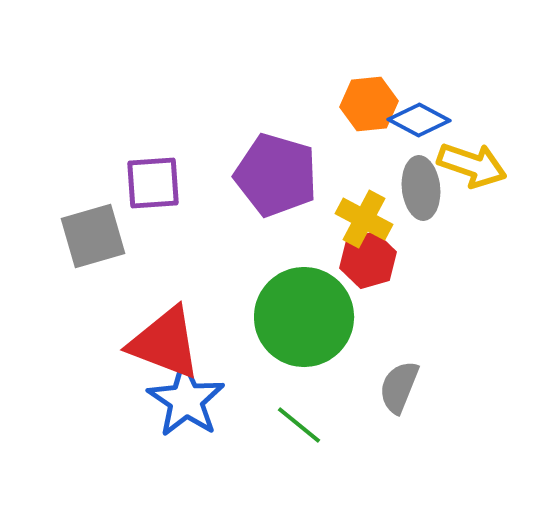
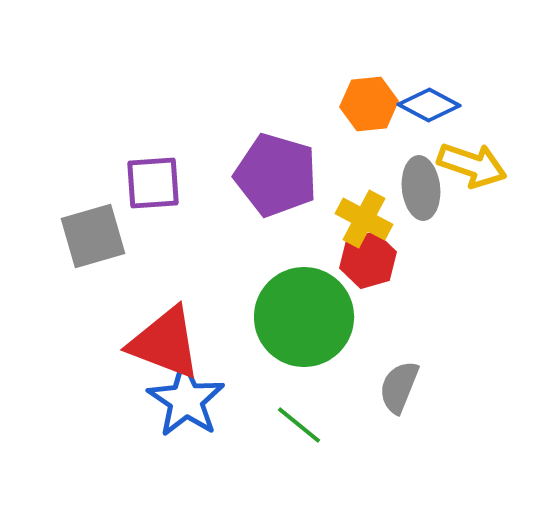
blue diamond: moved 10 px right, 15 px up
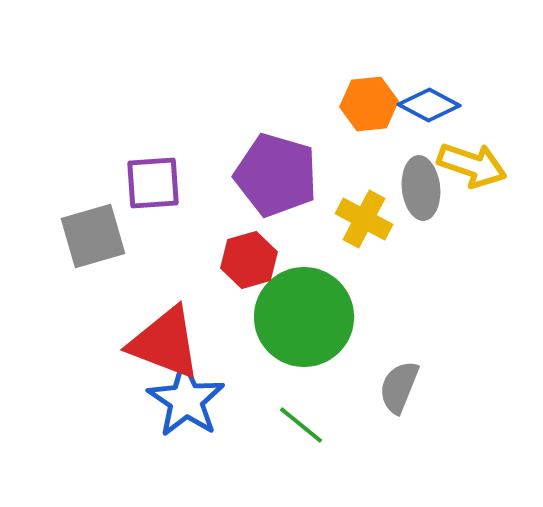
red hexagon: moved 119 px left
green line: moved 2 px right
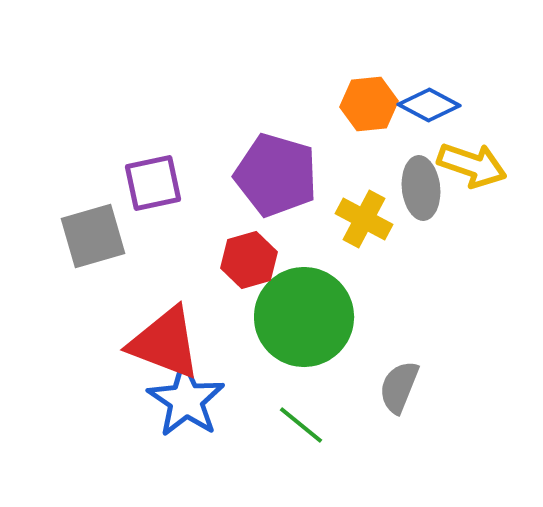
purple square: rotated 8 degrees counterclockwise
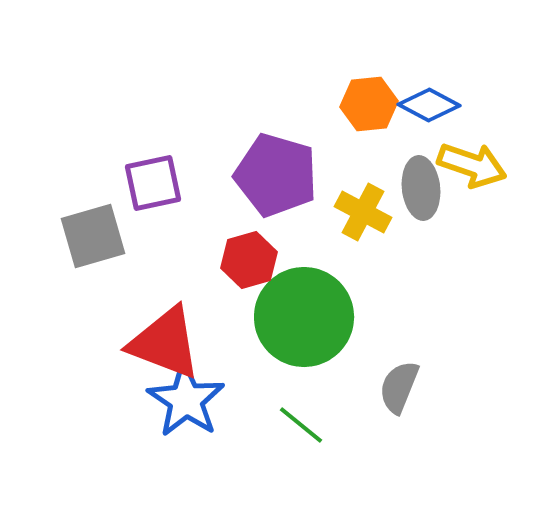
yellow cross: moved 1 px left, 7 px up
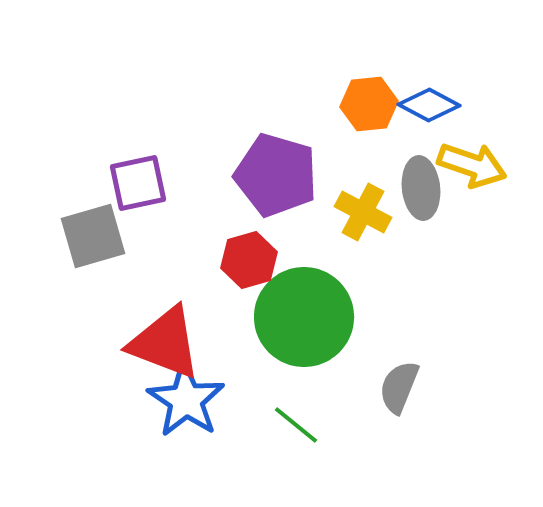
purple square: moved 15 px left
green line: moved 5 px left
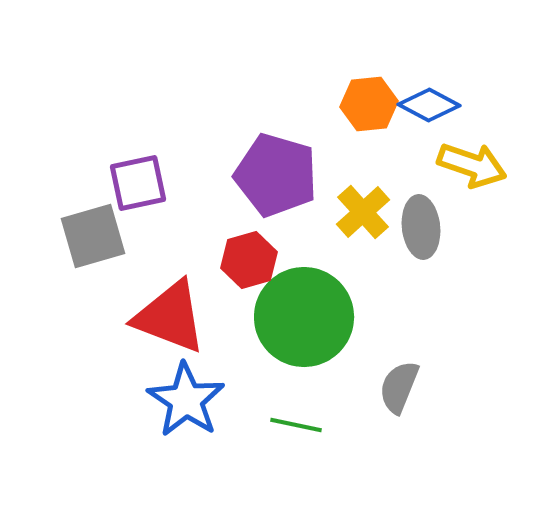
gray ellipse: moved 39 px down
yellow cross: rotated 20 degrees clockwise
red triangle: moved 5 px right, 26 px up
green line: rotated 27 degrees counterclockwise
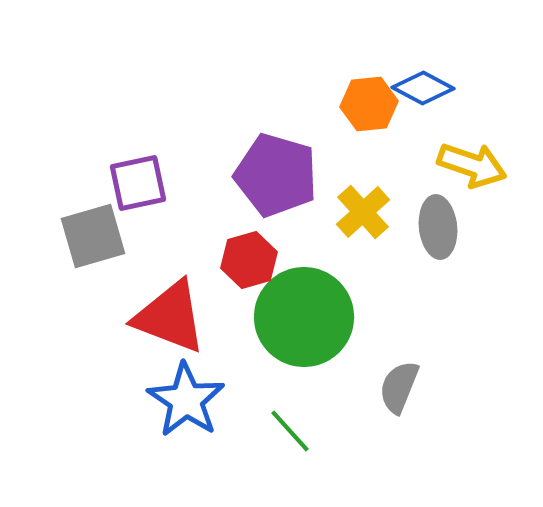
blue diamond: moved 6 px left, 17 px up
gray ellipse: moved 17 px right
green line: moved 6 px left, 6 px down; rotated 36 degrees clockwise
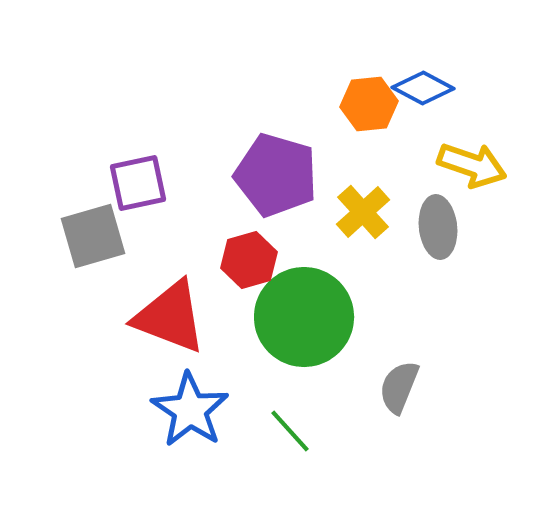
blue star: moved 4 px right, 10 px down
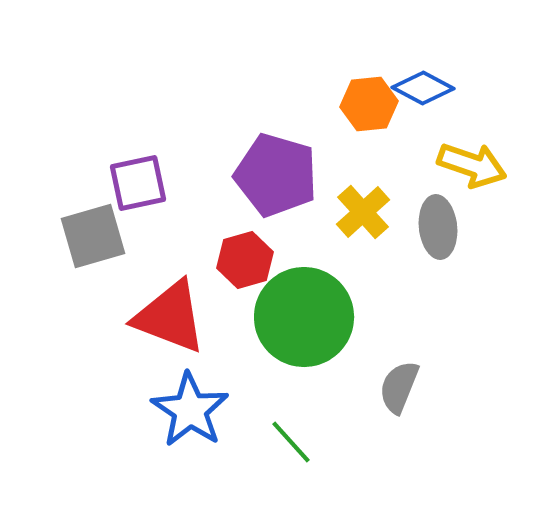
red hexagon: moved 4 px left
green line: moved 1 px right, 11 px down
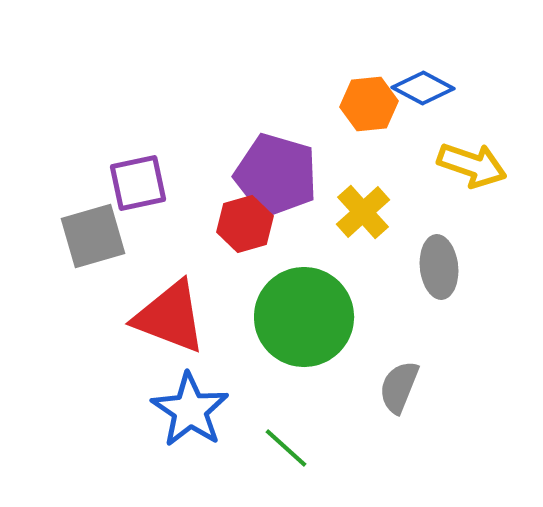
gray ellipse: moved 1 px right, 40 px down
red hexagon: moved 36 px up
green line: moved 5 px left, 6 px down; rotated 6 degrees counterclockwise
